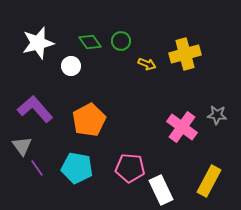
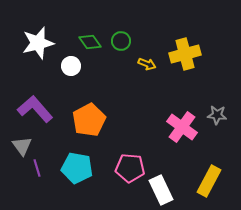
purple line: rotated 18 degrees clockwise
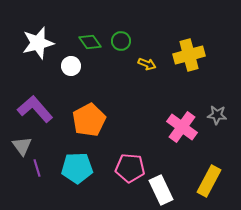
yellow cross: moved 4 px right, 1 px down
cyan pentagon: rotated 12 degrees counterclockwise
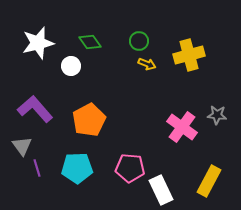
green circle: moved 18 px right
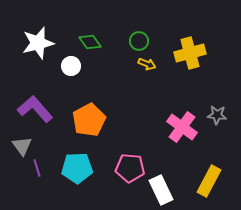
yellow cross: moved 1 px right, 2 px up
